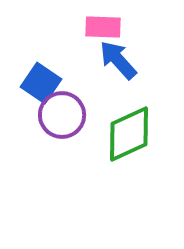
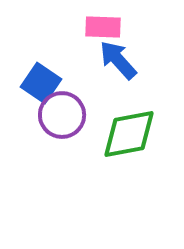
green diamond: rotated 14 degrees clockwise
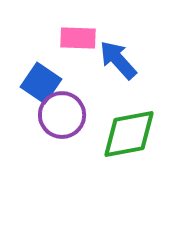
pink rectangle: moved 25 px left, 11 px down
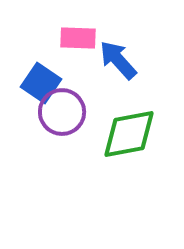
purple circle: moved 3 px up
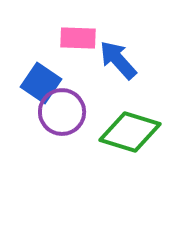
green diamond: moved 1 px right, 2 px up; rotated 28 degrees clockwise
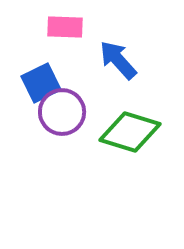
pink rectangle: moved 13 px left, 11 px up
blue square: rotated 30 degrees clockwise
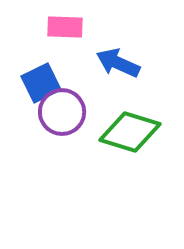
blue arrow: moved 3 px down; rotated 24 degrees counterclockwise
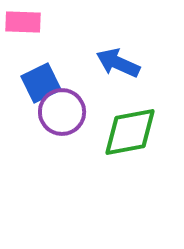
pink rectangle: moved 42 px left, 5 px up
green diamond: rotated 28 degrees counterclockwise
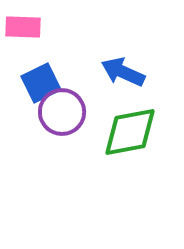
pink rectangle: moved 5 px down
blue arrow: moved 5 px right, 9 px down
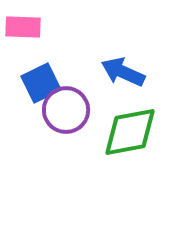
purple circle: moved 4 px right, 2 px up
